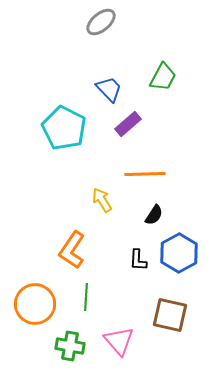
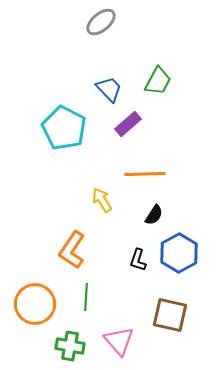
green trapezoid: moved 5 px left, 4 px down
black L-shape: rotated 15 degrees clockwise
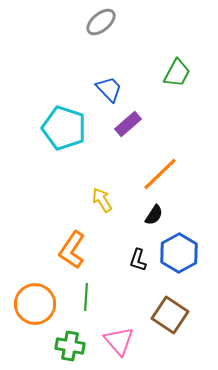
green trapezoid: moved 19 px right, 8 px up
cyan pentagon: rotated 9 degrees counterclockwise
orange line: moved 15 px right; rotated 42 degrees counterclockwise
brown square: rotated 21 degrees clockwise
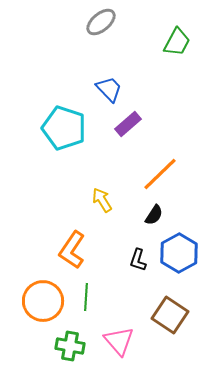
green trapezoid: moved 31 px up
orange circle: moved 8 px right, 3 px up
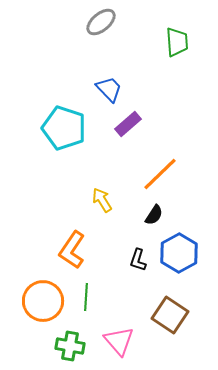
green trapezoid: rotated 32 degrees counterclockwise
